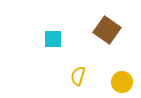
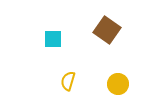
yellow semicircle: moved 10 px left, 5 px down
yellow circle: moved 4 px left, 2 px down
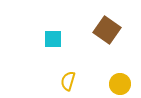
yellow circle: moved 2 px right
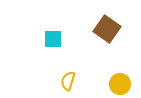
brown square: moved 1 px up
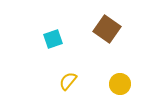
cyan square: rotated 18 degrees counterclockwise
yellow semicircle: rotated 24 degrees clockwise
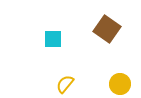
cyan square: rotated 18 degrees clockwise
yellow semicircle: moved 3 px left, 3 px down
